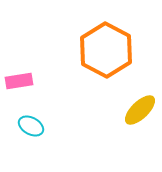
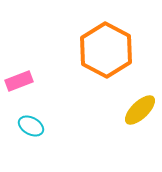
pink rectangle: rotated 12 degrees counterclockwise
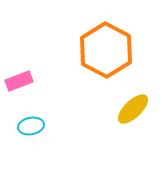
yellow ellipse: moved 7 px left, 1 px up
cyan ellipse: rotated 40 degrees counterclockwise
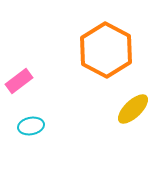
pink rectangle: rotated 16 degrees counterclockwise
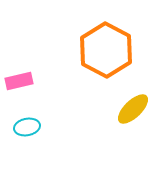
pink rectangle: rotated 24 degrees clockwise
cyan ellipse: moved 4 px left, 1 px down
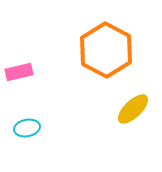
pink rectangle: moved 9 px up
cyan ellipse: moved 1 px down
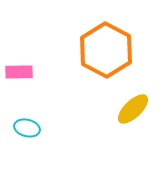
pink rectangle: rotated 12 degrees clockwise
cyan ellipse: rotated 25 degrees clockwise
